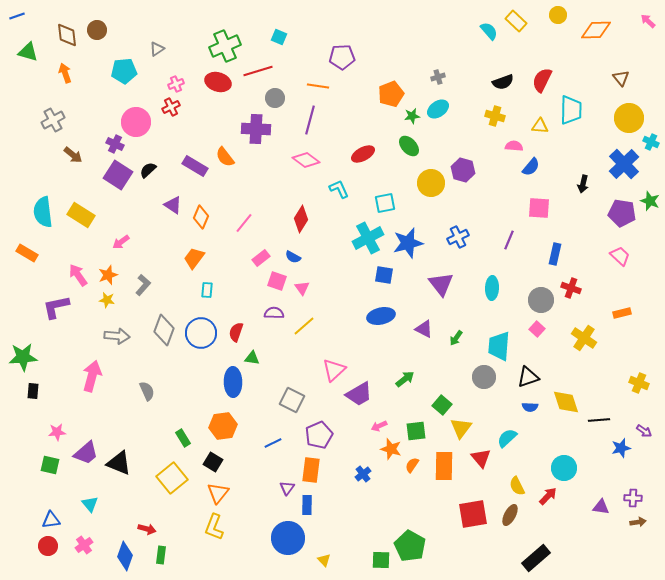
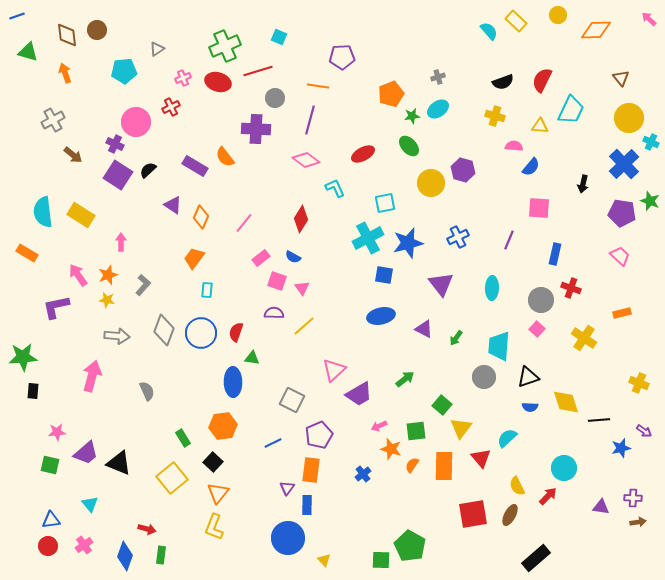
pink arrow at (648, 21): moved 1 px right, 2 px up
pink cross at (176, 84): moved 7 px right, 6 px up
cyan trapezoid at (571, 110): rotated 24 degrees clockwise
cyan L-shape at (339, 189): moved 4 px left, 1 px up
pink arrow at (121, 242): rotated 126 degrees clockwise
black square at (213, 462): rotated 12 degrees clockwise
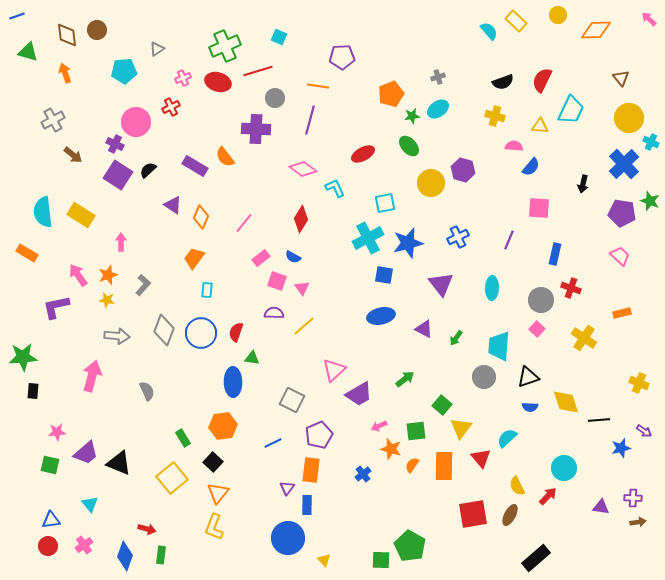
pink diamond at (306, 160): moved 3 px left, 9 px down
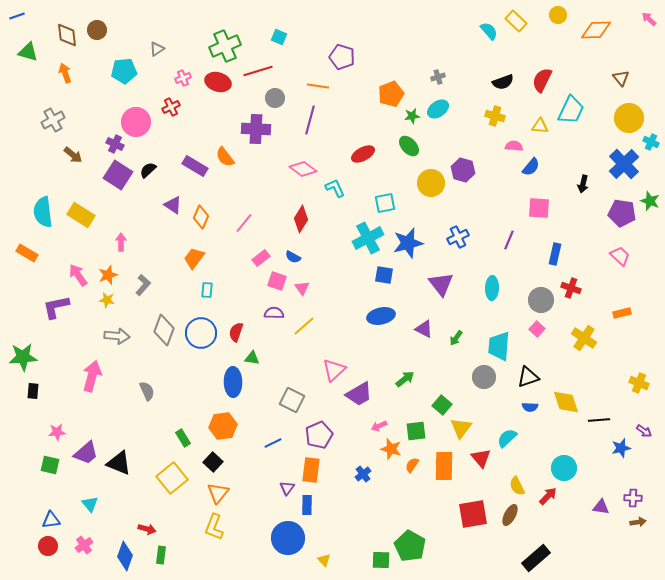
purple pentagon at (342, 57): rotated 20 degrees clockwise
